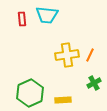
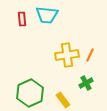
green cross: moved 8 px left
yellow rectangle: rotated 56 degrees clockwise
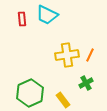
cyan trapezoid: rotated 20 degrees clockwise
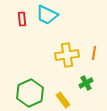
orange line: moved 4 px right, 2 px up; rotated 16 degrees counterclockwise
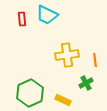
orange line: moved 1 px right, 7 px down; rotated 16 degrees counterclockwise
yellow rectangle: rotated 28 degrees counterclockwise
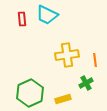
yellow rectangle: moved 1 px up; rotated 42 degrees counterclockwise
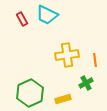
red rectangle: rotated 24 degrees counterclockwise
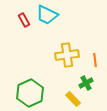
red rectangle: moved 2 px right, 1 px down
yellow rectangle: moved 10 px right; rotated 63 degrees clockwise
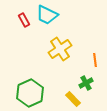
yellow cross: moved 7 px left, 6 px up; rotated 25 degrees counterclockwise
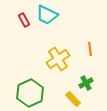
yellow cross: moved 2 px left, 10 px down
orange line: moved 5 px left, 11 px up
